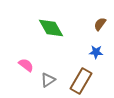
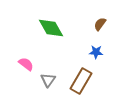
pink semicircle: moved 1 px up
gray triangle: rotated 21 degrees counterclockwise
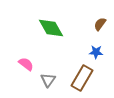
brown rectangle: moved 1 px right, 3 px up
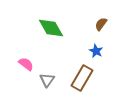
brown semicircle: moved 1 px right
blue star: moved 1 px up; rotated 24 degrees clockwise
gray triangle: moved 1 px left
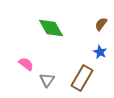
blue star: moved 4 px right, 1 px down
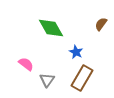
blue star: moved 24 px left
